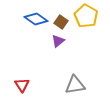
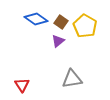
yellow pentagon: moved 1 px left, 10 px down
gray triangle: moved 3 px left, 6 px up
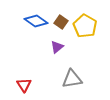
blue diamond: moved 2 px down
purple triangle: moved 1 px left, 6 px down
red triangle: moved 2 px right
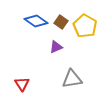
purple triangle: moved 1 px left; rotated 16 degrees clockwise
red triangle: moved 2 px left, 1 px up
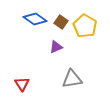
blue diamond: moved 1 px left, 2 px up
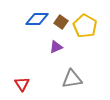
blue diamond: moved 2 px right; rotated 35 degrees counterclockwise
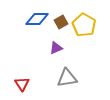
brown square: rotated 24 degrees clockwise
yellow pentagon: moved 1 px left, 1 px up
purple triangle: moved 1 px down
gray triangle: moved 5 px left, 1 px up
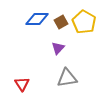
yellow pentagon: moved 3 px up
purple triangle: moved 2 px right; rotated 24 degrees counterclockwise
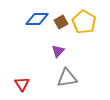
purple triangle: moved 3 px down
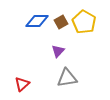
blue diamond: moved 2 px down
red triangle: rotated 21 degrees clockwise
